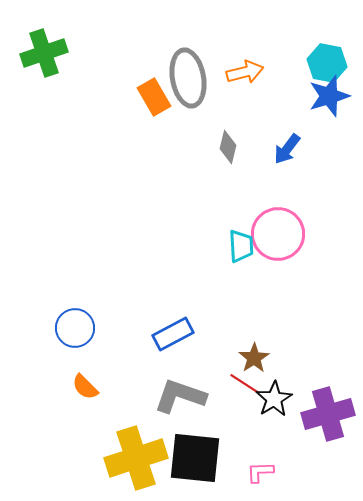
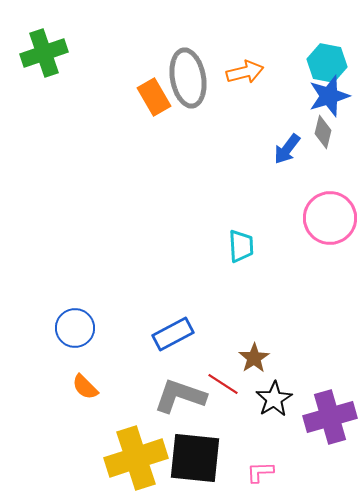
gray diamond: moved 95 px right, 15 px up
pink circle: moved 52 px right, 16 px up
red line: moved 22 px left
purple cross: moved 2 px right, 3 px down
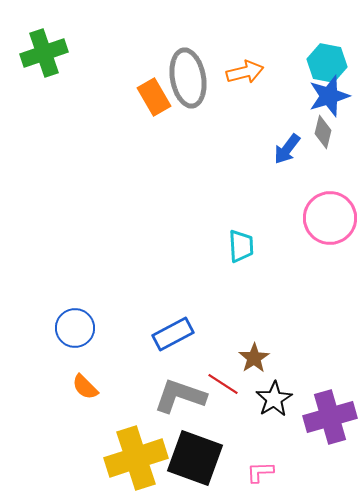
black square: rotated 14 degrees clockwise
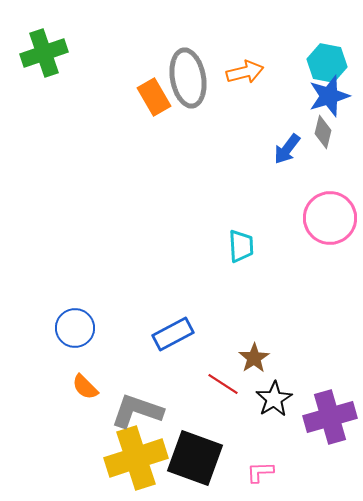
gray L-shape: moved 43 px left, 15 px down
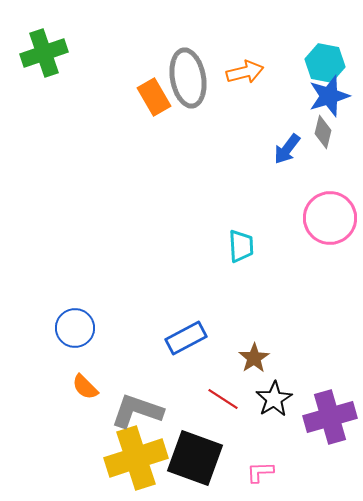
cyan hexagon: moved 2 px left
blue rectangle: moved 13 px right, 4 px down
red line: moved 15 px down
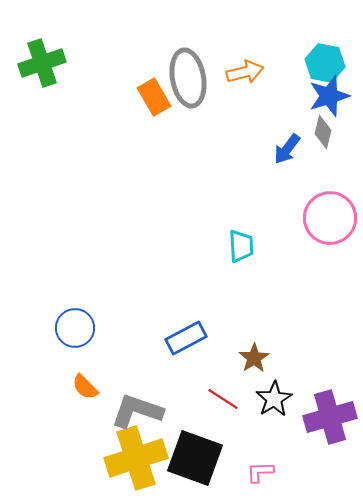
green cross: moved 2 px left, 10 px down
